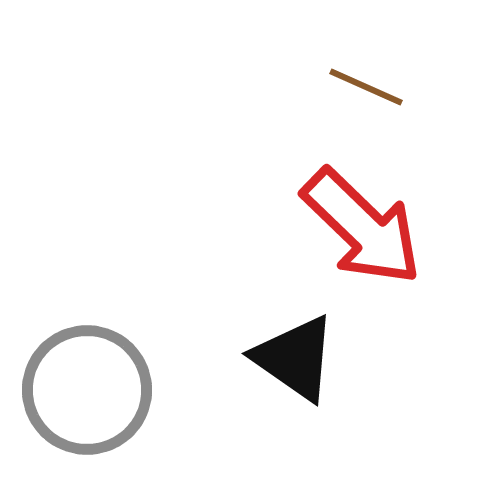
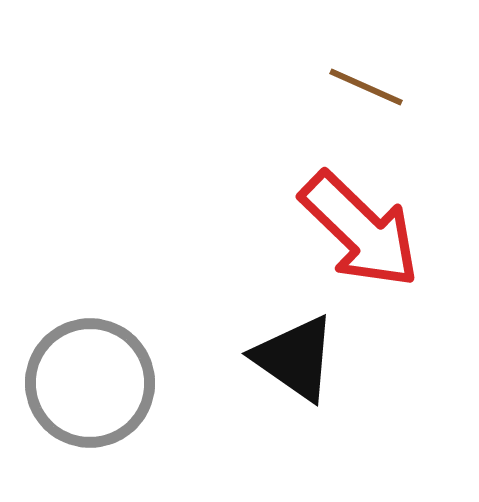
red arrow: moved 2 px left, 3 px down
gray circle: moved 3 px right, 7 px up
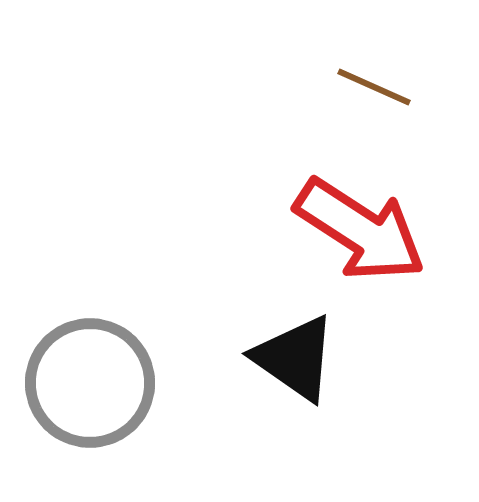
brown line: moved 8 px right
red arrow: rotated 11 degrees counterclockwise
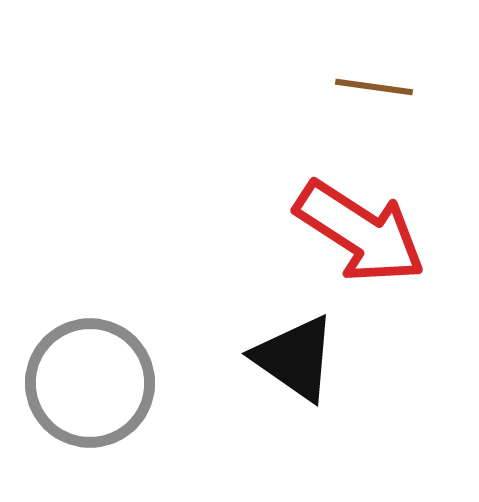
brown line: rotated 16 degrees counterclockwise
red arrow: moved 2 px down
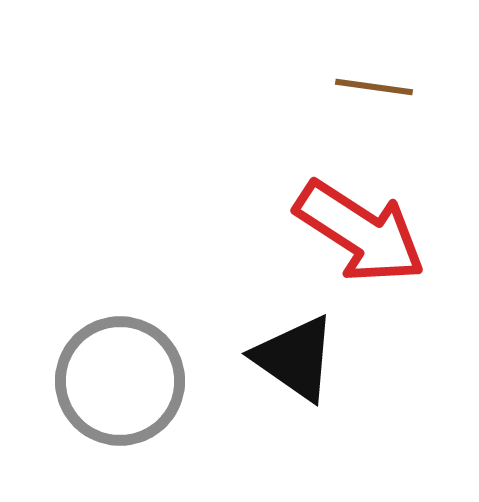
gray circle: moved 30 px right, 2 px up
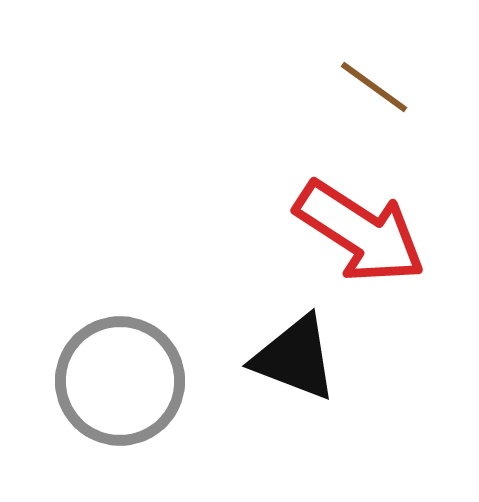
brown line: rotated 28 degrees clockwise
black triangle: rotated 14 degrees counterclockwise
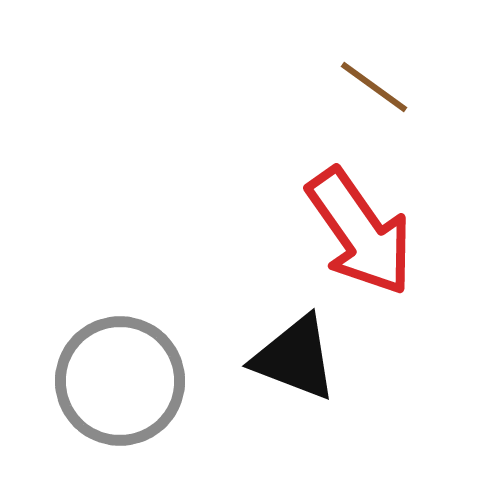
red arrow: rotated 22 degrees clockwise
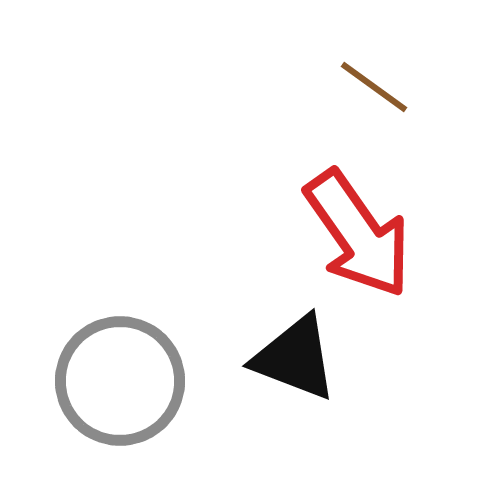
red arrow: moved 2 px left, 2 px down
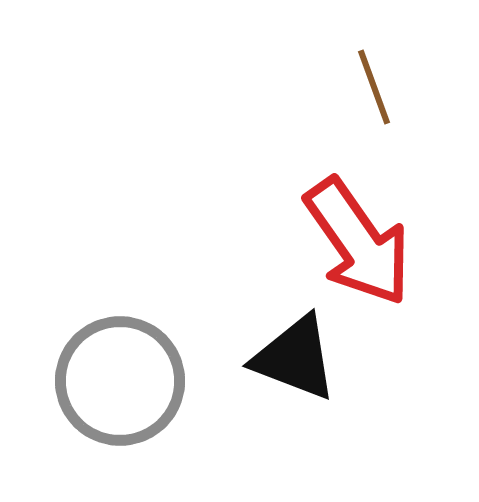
brown line: rotated 34 degrees clockwise
red arrow: moved 8 px down
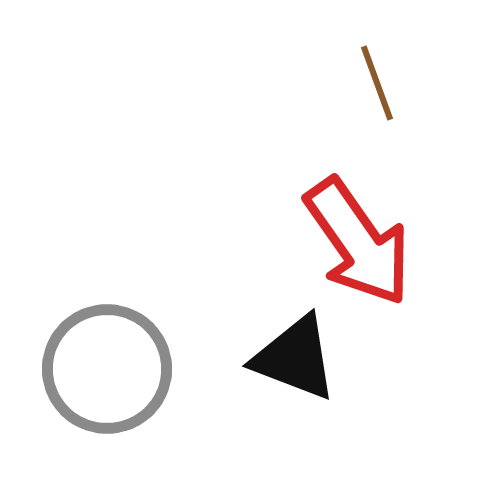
brown line: moved 3 px right, 4 px up
gray circle: moved 13 px left, 12 px up
